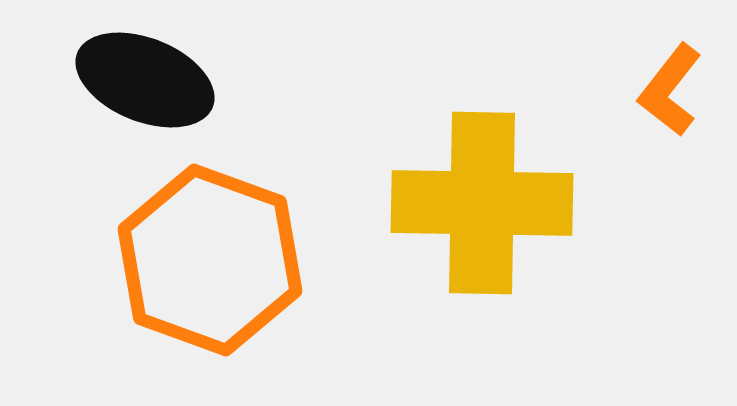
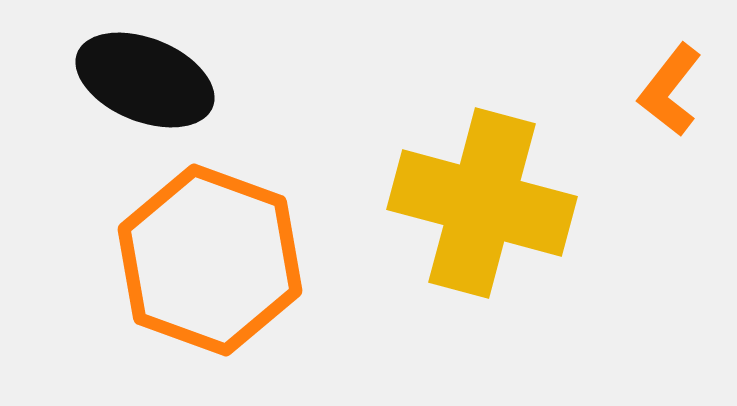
yellow cross: rotated 14 degrees clockwise
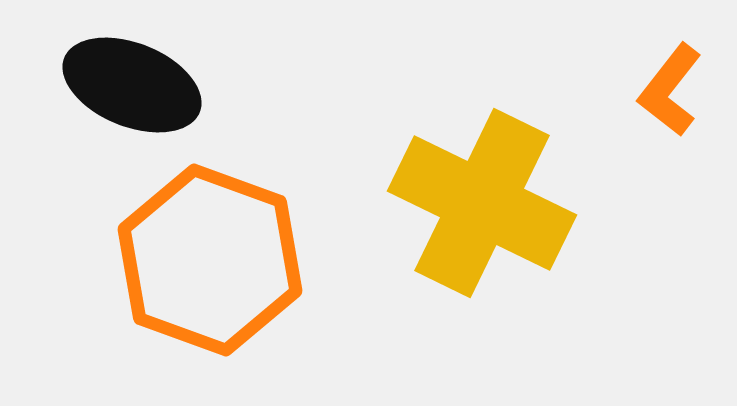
black ellipse: moved 13 px left, 5 px down
yellow cross: rotated 11 degrees clockwise
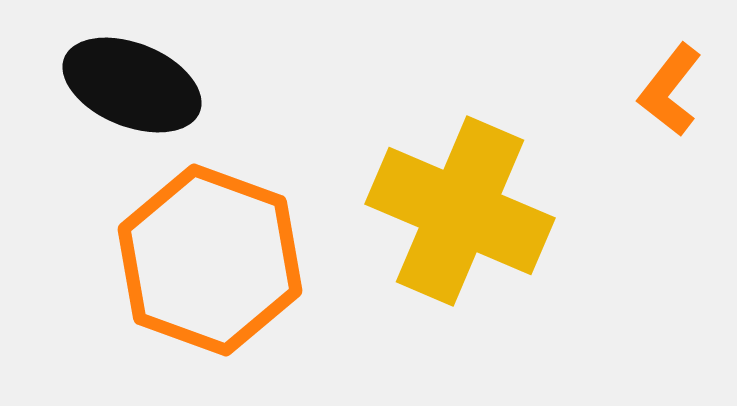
yellow cross: moved 22 px left, 8 px down; rotated 3 degrees counterclockwise
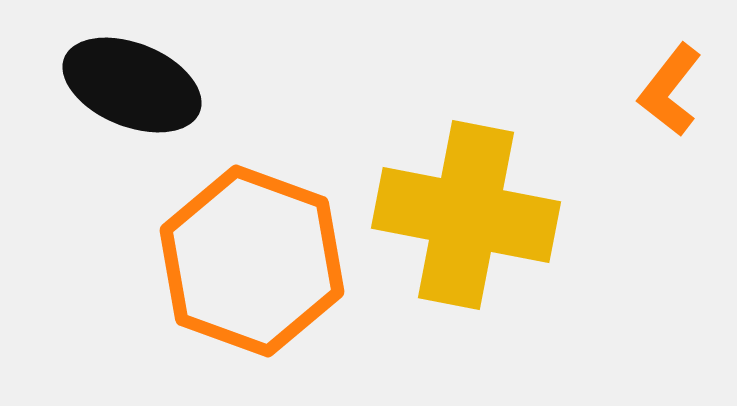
yellow cross: moved 6 px right, 4 px down; rotated 12 degrees counterclockwise
orange hexagon: moved 42 px right, 1 px down
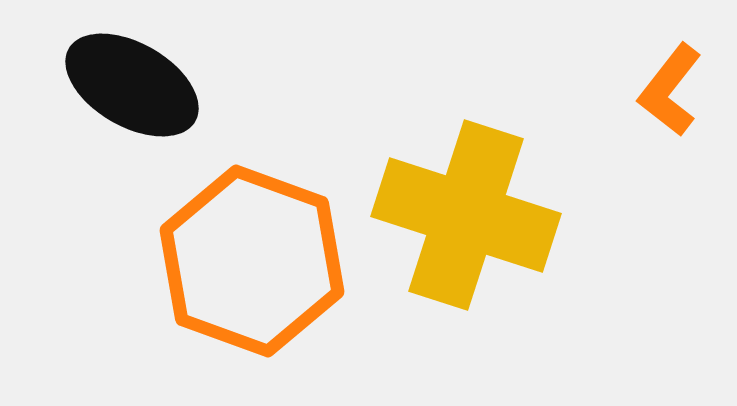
black ellipse: rotated 8 degrees clockwise
yellow cross: rotated 7 degrees clockwise
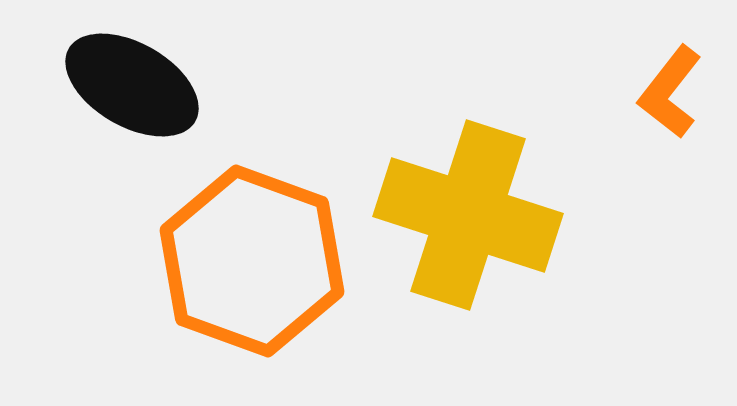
orange L-shape: moved 2 px down
yellow cross: moved 2 px right
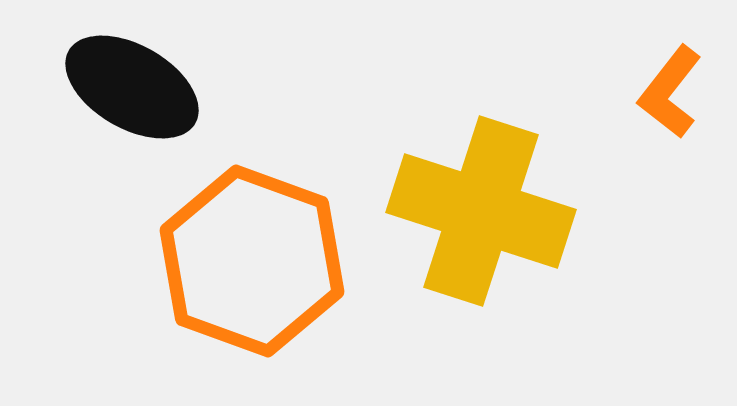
black ellipse: moved 2 px down
yellow cross: moved 13 px right, 4 px up
